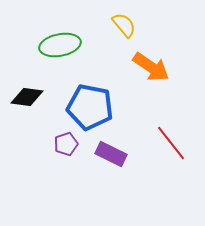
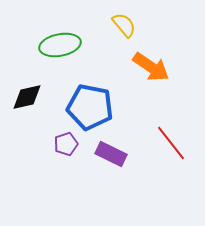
black diamond: rotated 20 degrees counterclockwise
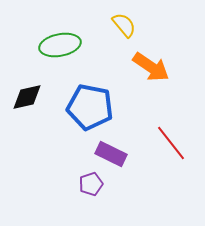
purple pentagon: moved 25 px right, 40 px down
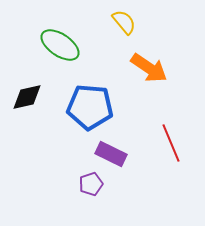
yellow semicircle: moved 3 px up
green ellipse: rotated 45 degrees clockwise
orange arrow: moved 2 px left, 1 px down
blue pentagon: rotated 6 degrees counterclockwise
red line: rotated 15 degrees clockwise
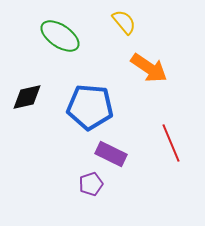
green ellipse: moved 9 px up
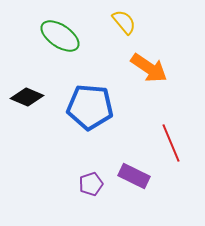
black diamond: rotated 36 degrees clockwise
purple rectangle: moved 23 px right, 22 px down
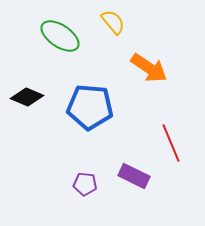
yellow semicircle: moved 11 px left
purple pentagon: moved 6 px left; rotated 25 degrees clockwise
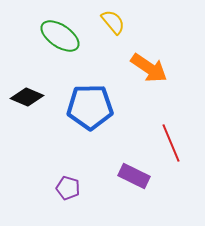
blue pentagon: rotated 6 degrees counterclockwise
purple pentagon: moved 17 px left, 4 px down; rotated 10 degrees clockwise
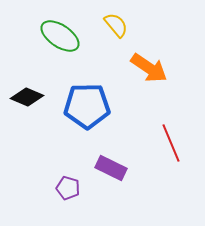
yellow semicircle: moved 3 px right, 3 px down
blue pentagon: moved 3 px left, 1 px up
purple rectangle: moved 23 px left, 8 px up
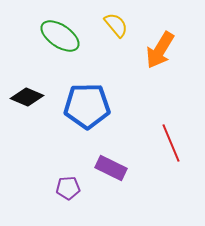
orange arrow: moved 11 px right, 18 px up; rotated 87 degrees clockwise
purple pentagon: rotated 20 degrees counterclockwise
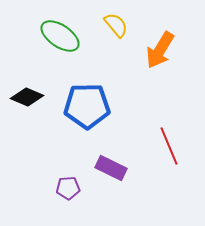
red line: moved 2 px left, 3 px down
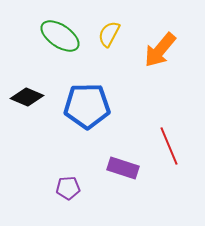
yellow semicircle: moved 7 px left, 9 px down; rotated 112 degrees counterclockwise
orange arrow: rotated 9 degrees clockwise
purple rectangle: moved 12 px right; rotated 8 degrees counterclockwise
